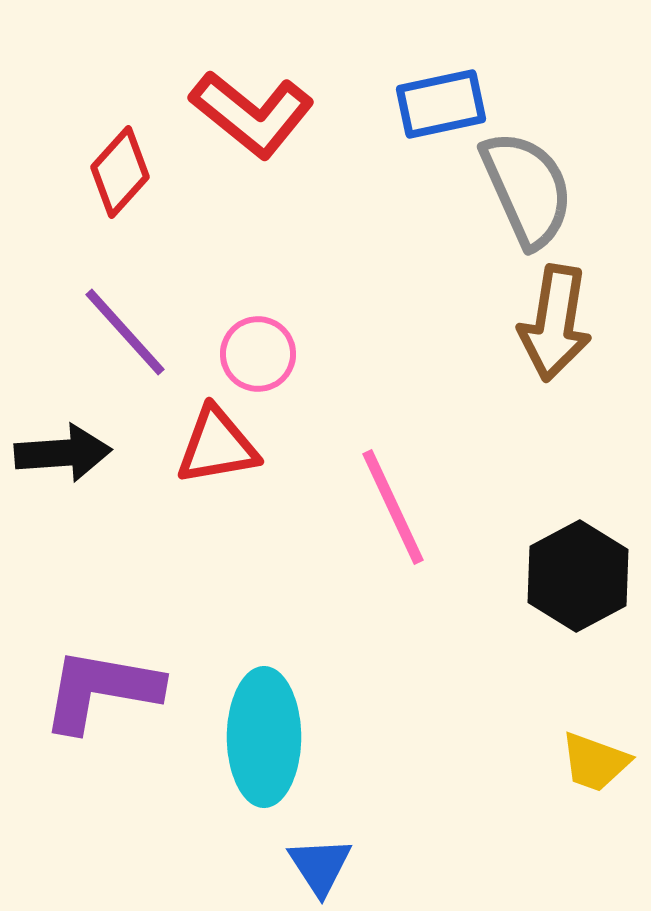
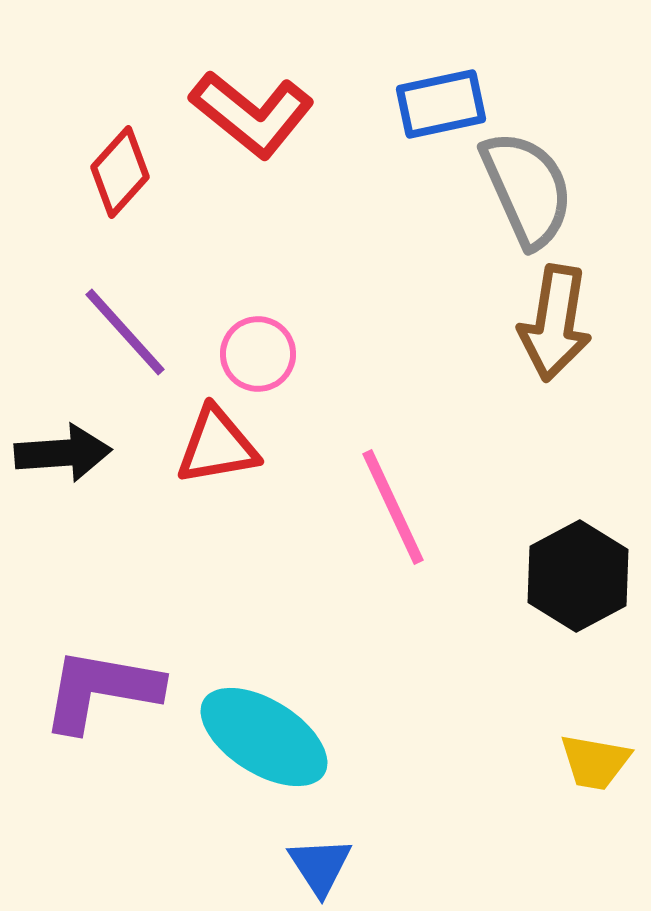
cyan ellipse: rotated 58 degrees counterclockwise
yellow trapezoid: rotated 10 degrees counterclockwise
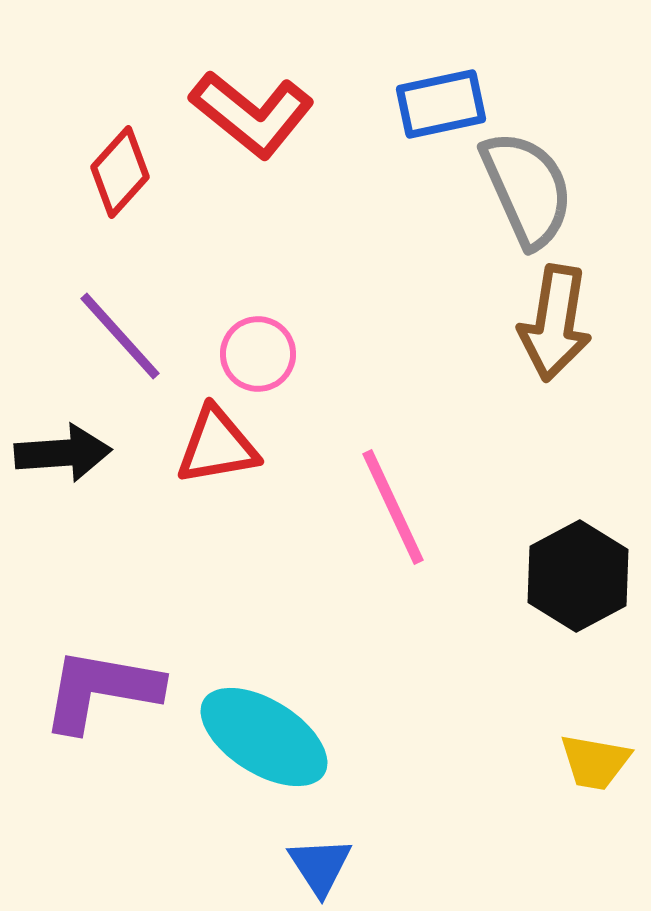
purple line: moved 5 px left, 4 px down
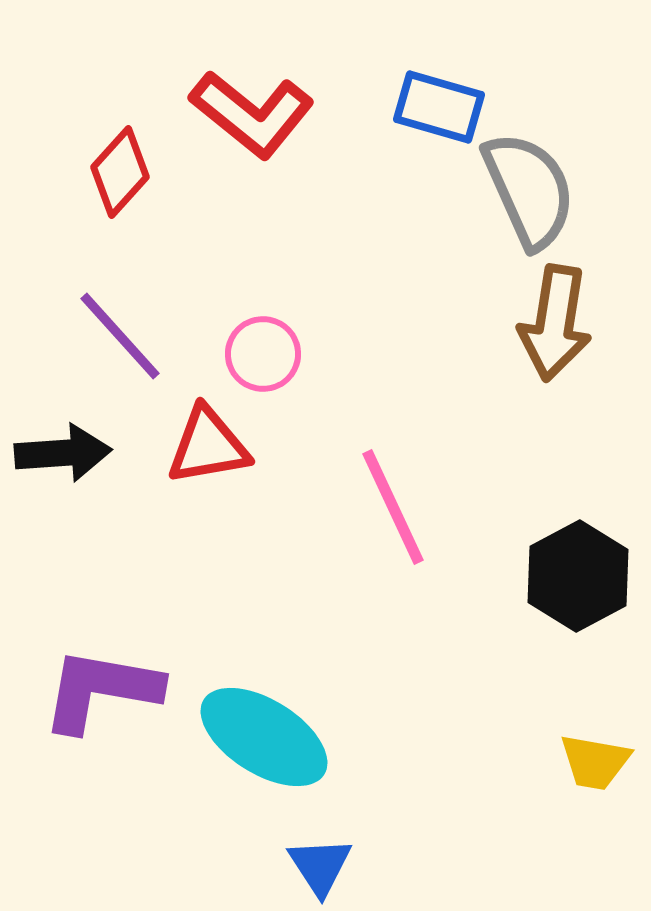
blue rectangle: moved 2 px left, 3 px down; rotated 28 degrees clockwise
gray semicircle: moved 2 px right, 1 px down
pink circle: moved 5 px right
red triangle: moved 9 px left
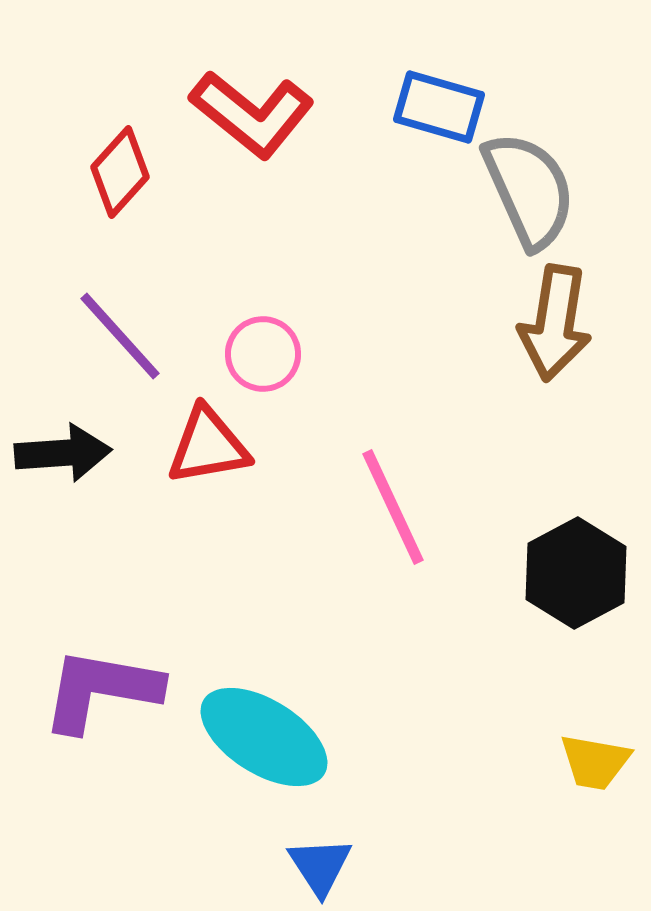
black hexagon: moved 2 px left, 3 px up
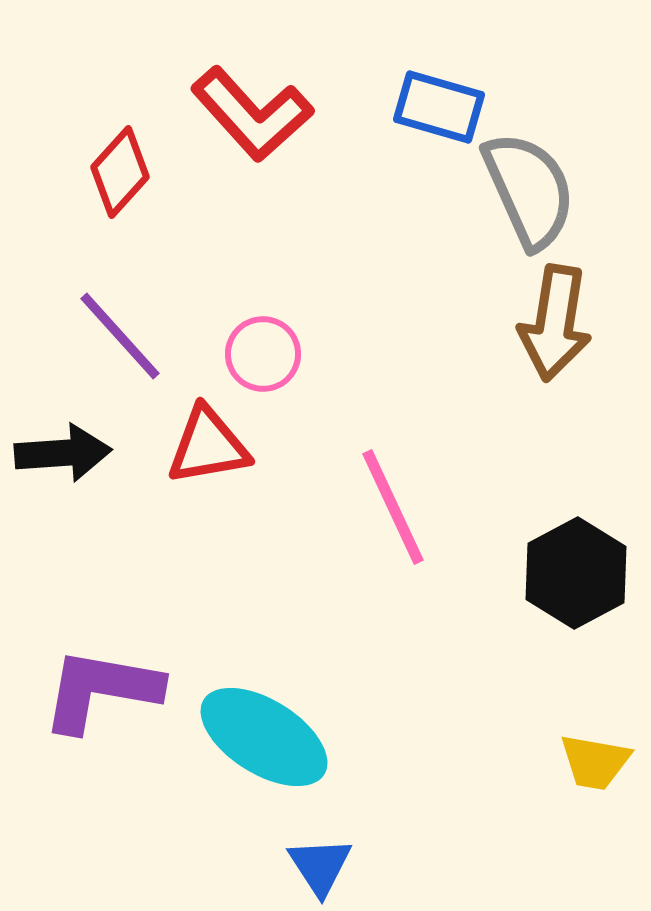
red L-shape: rotated 9 degrees clockwise
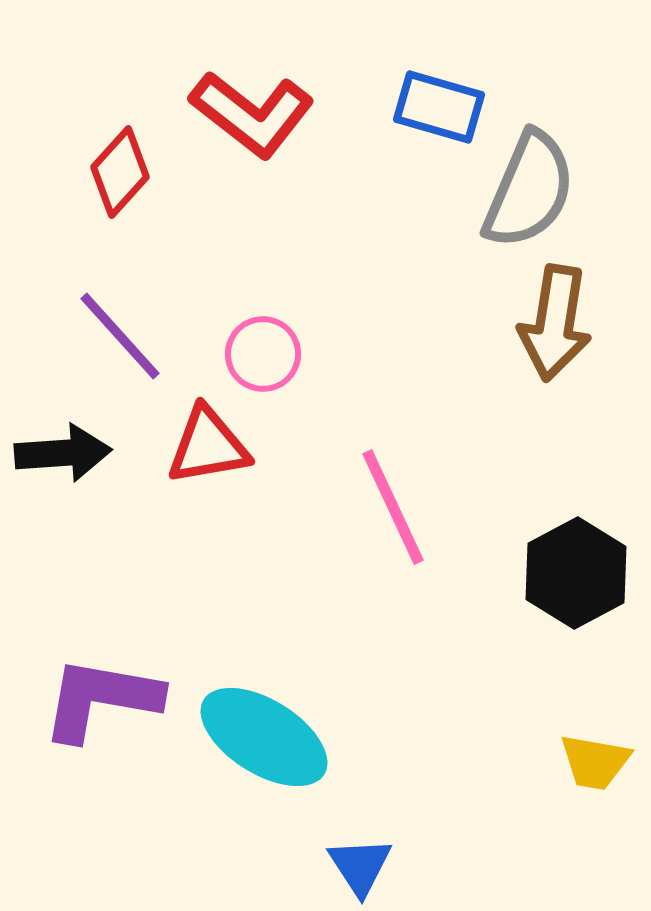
red L-shape: rotated 10 degrees counterclockwise
gray semicircle: rotated 47 degrees clockwise
purple L-shape: moved 9 px down
blue triangle: moved 40 px right
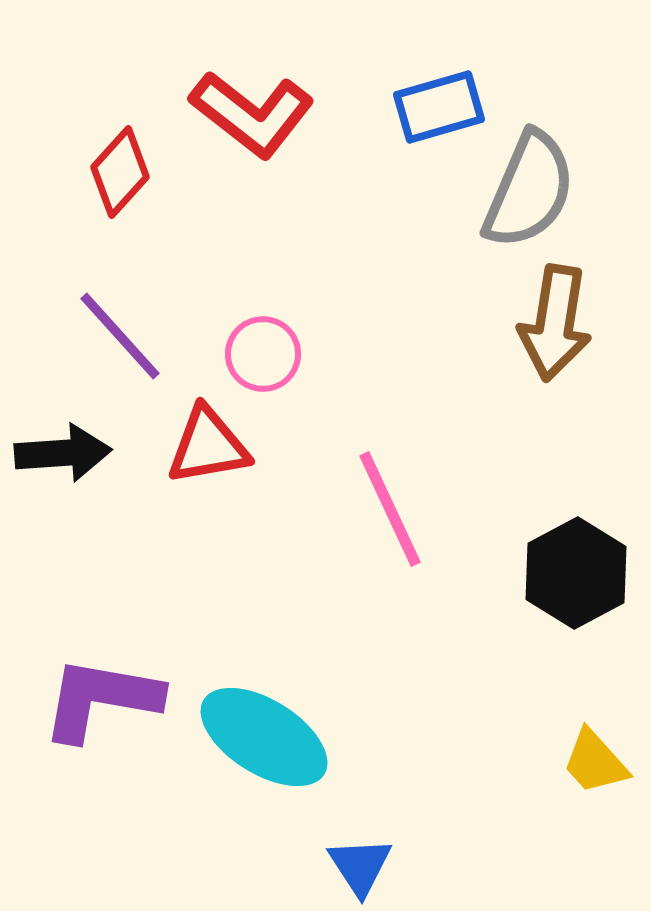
blue rectangle: rotated 32 degrees counterclockwise
pink line: moved 3 px left, 2 px down
yellow trapezoid: rotated 38 degrees clockwise
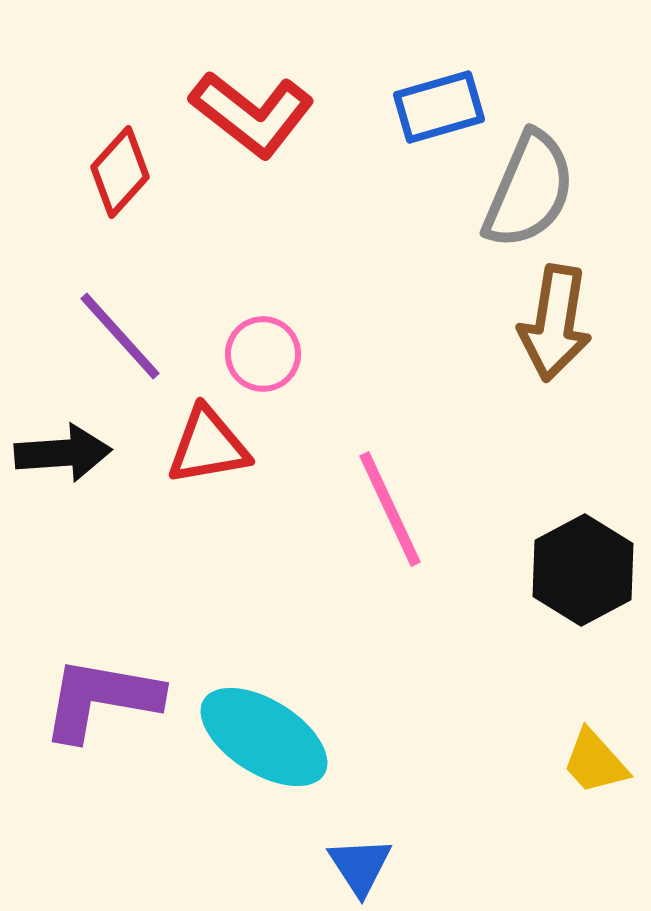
black hexagon: moved 7 px right, 3 px up
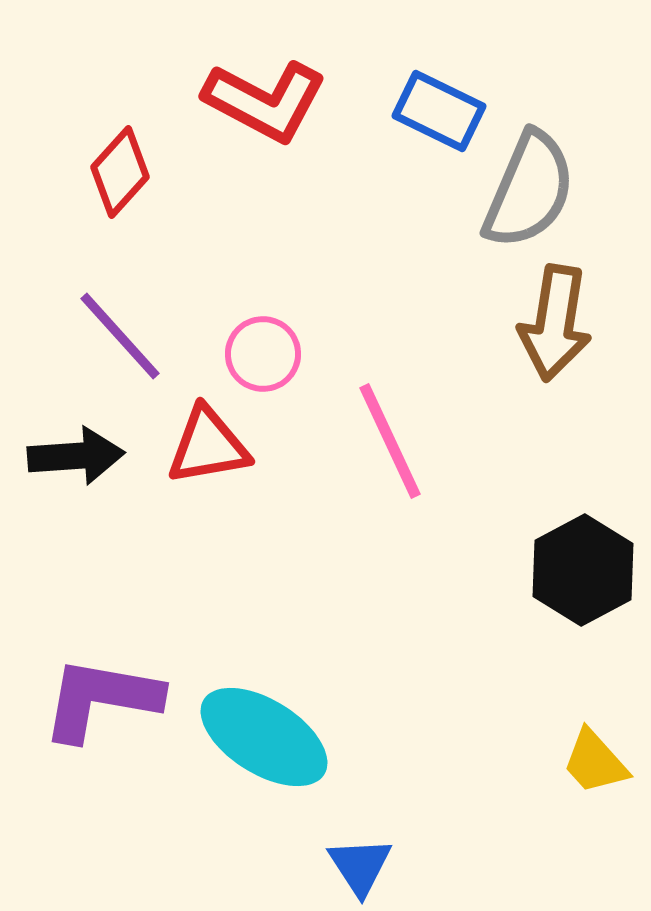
blue rectangle: moved 4 px down; rotated 42 degrees clockwise
red L-shape: moved 13 px right, 13 px up; rotated 10 degrees counterclockwise
black arrow: moved 13 px right, 3 px down
pink line: moved 68 px up
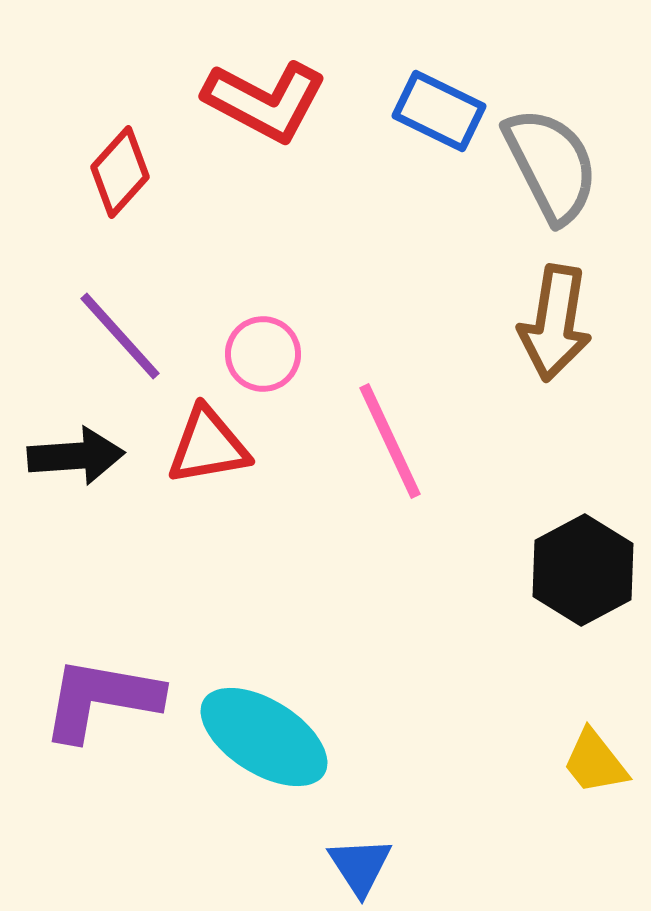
gray semicircle: moved 22 px right, 25 px up; rotated 50 degrees counterclockwise
yellow trapezoid: rotated 4 degrees clockwise
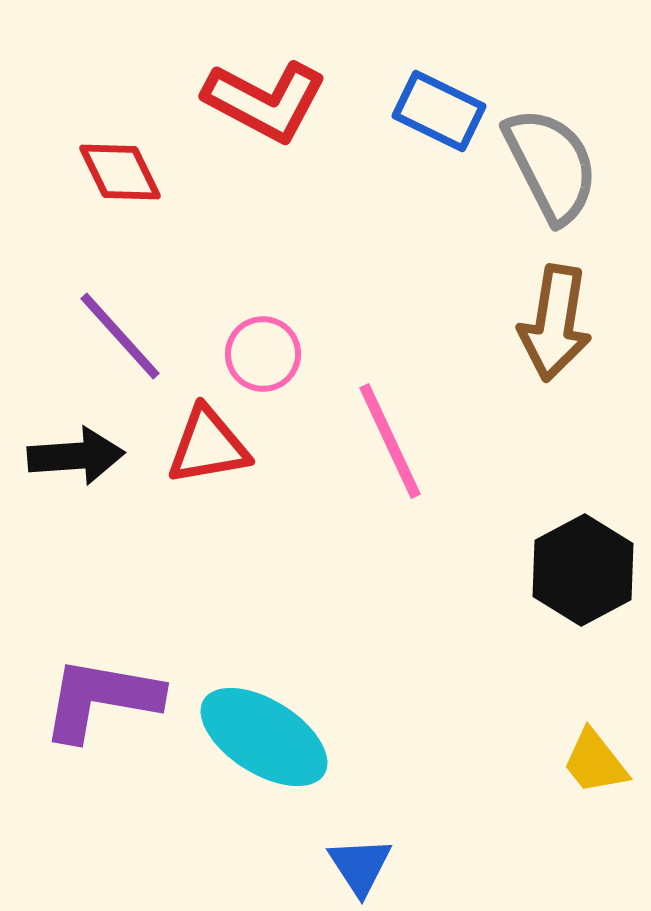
red diamond: rotated 68 degrees counterclockwise
